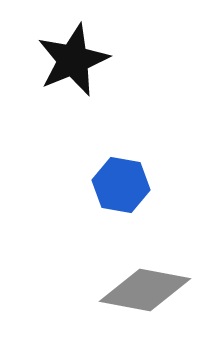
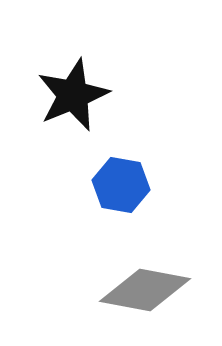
black star: moved 35 px down
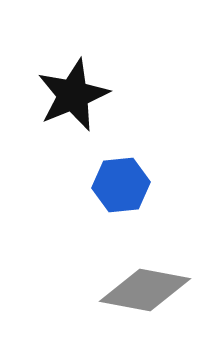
blue hexagon: rotated 16 degrees counterclockwise
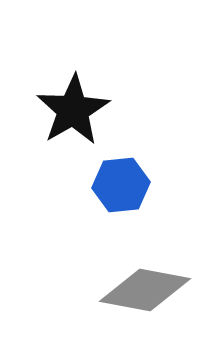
black star: moved 15 px down; rotated 8 degrees counterclockwise
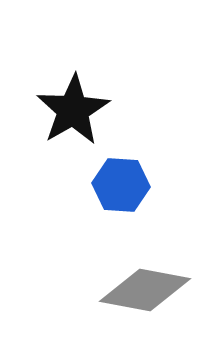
blue hexagon: rotated 10 degrees clockwise
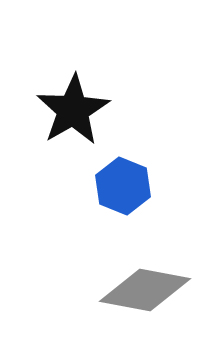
blue hexagon: moved 2 px right, 1 px down; rotated 18 degrees clockwise
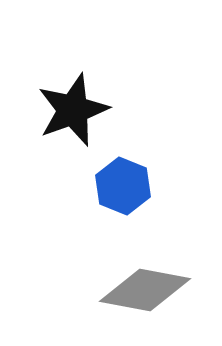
black star: rotated 10 degrees clockwise
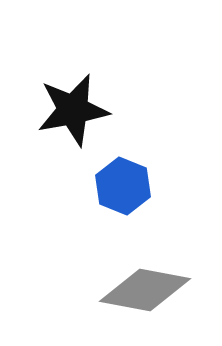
black star: rotated 10 degrees clockwise
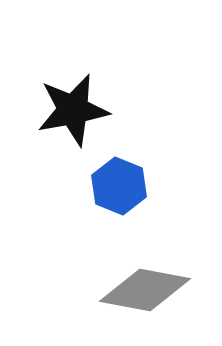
blue hexagon: moved 4 px left
